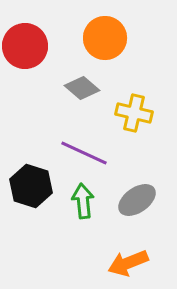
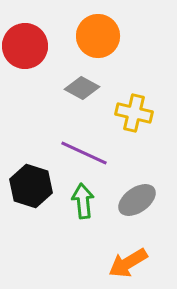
orange circle: moved 7 px left, 2 px up
gray diamond: rotated 12 degrees counterclockwise
orange arrow: rotated 9 degrees counterclockwise
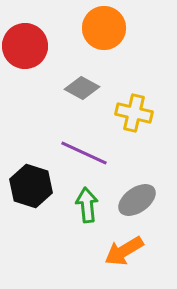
orange circle: moved 6 px right, 8 px up
green arrow: moved 4 px right, 4 px down
orange arrow: moved 4 px left, 12 px up
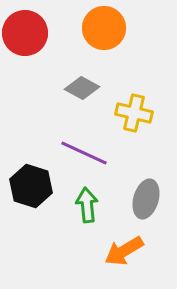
red circle: moved 13 px up
gray ellipse: moved 9 px right, 1 px up; rotated 39 degrees counterclockwise
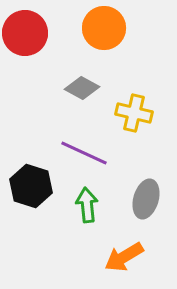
orange arrow: moved 6 px down
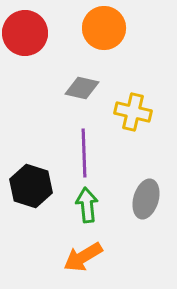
gray diamond: rotated 16 degrees counterclockwise
yellow cross: moved 1 px left, 1 px up
purple line: rotated 63 degrees clockwise
orange arrow: moved 41 px left
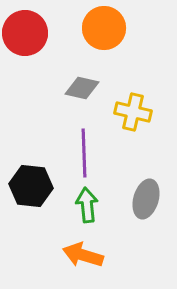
black hexagon: rotated 12 degrees counterclockwise
orange arrow: moved 2 px up; rotated 48 degrees clockwise
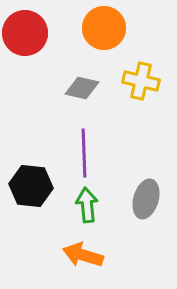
yellow cross: moved 8 px right, 31 px up
